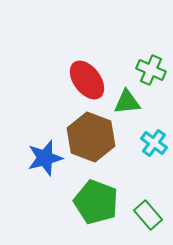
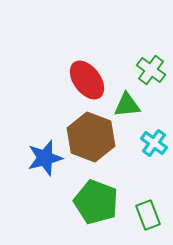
green cross: rotated 12 degrees clockwise
green triangle: moved 3 px down
green rectangle: rotated 20 degrees clockwise
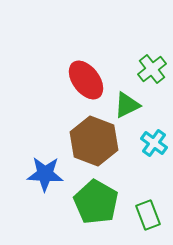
green cross: moved 1 px right, 1 px up; rotated 16 degrees clockwise
red ellipse: moved 1 px left
green triangle: rotated 20 degrees counterclockwise
brown hexagon: moved 3 px right, 4 px down
blue star: moved 16 px down; rotated 18 degrees clockwise
green pentagon: rotated 9 degrees clockwise
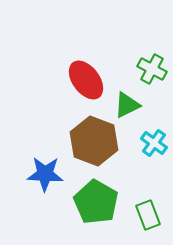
green cross: rotated 24 degrees counterclockwise
